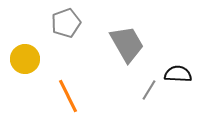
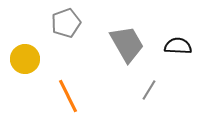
black semicircle: moved 28 px up
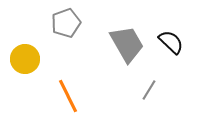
black semicircle: moved 7 px left, 4 px up; rotated 40 degrees clockwise
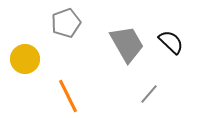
gray line: moved 4 px down; rotated 10 degrees clockwise
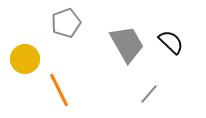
orange line: moved 9 px left, 6 px up
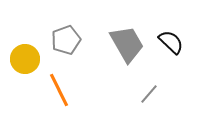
gray pentagon: moved 17 px down
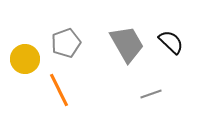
gray pentagon: moved 3 px down
gray line: moved 2 px right; rotated 30 degrees clockwise
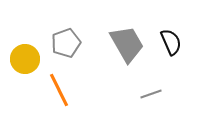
black semicircle: rotated 24 degrees clockwise
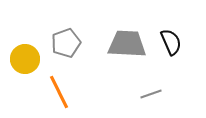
gray trapezoid: rotated 57 degrees counterclockwise
orange line: moved 2 px down
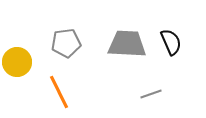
gray pentagon: rotated 12 degrees clockwise
yellow circle: moved 8 px left, 3 px down
